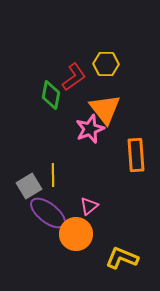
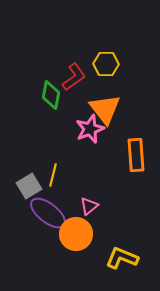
yellow line: rotated 15 degrees clockwise
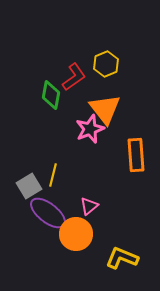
yellow hexagon: rotated 25 degrees counterclockwise
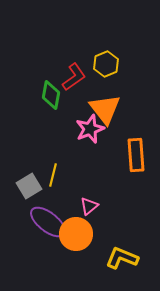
purple ellipse: moved 9 px down
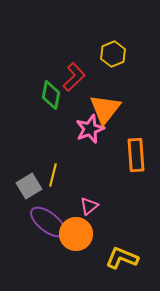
yellow hexagon: moved 7 px right, 10 px up
red L-shape: rotated 8 degrees counterclockwise
orange triangle: rotated 16 degrees clockwise
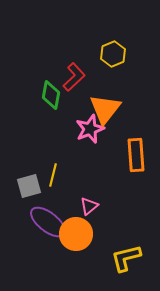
gray square: rotated 15 degrees clockwise
yellow L-shape: moved 4 px right; rotated 36 degrees counterclockwise
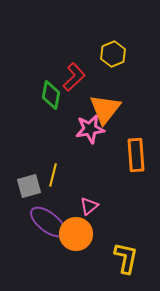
pink star: rotated 12 degrees clockwise
yellow L-shape: rotated 116 degrees clockwise
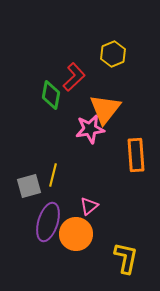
purple ellipse: rotated 69 degrees clockwise
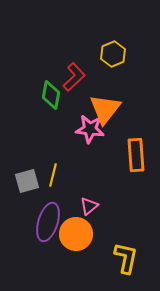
pink star: rotated 16 degrees clockwise
gray square: moved 2 px left, 5 px up
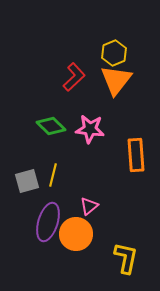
yellow hexagon: moved 1 px right, 1 px up
green diamond: moved 31 px down; rotated 56 degrees counterclockwise
orange triangle: moved 11 px right, 29 px up
